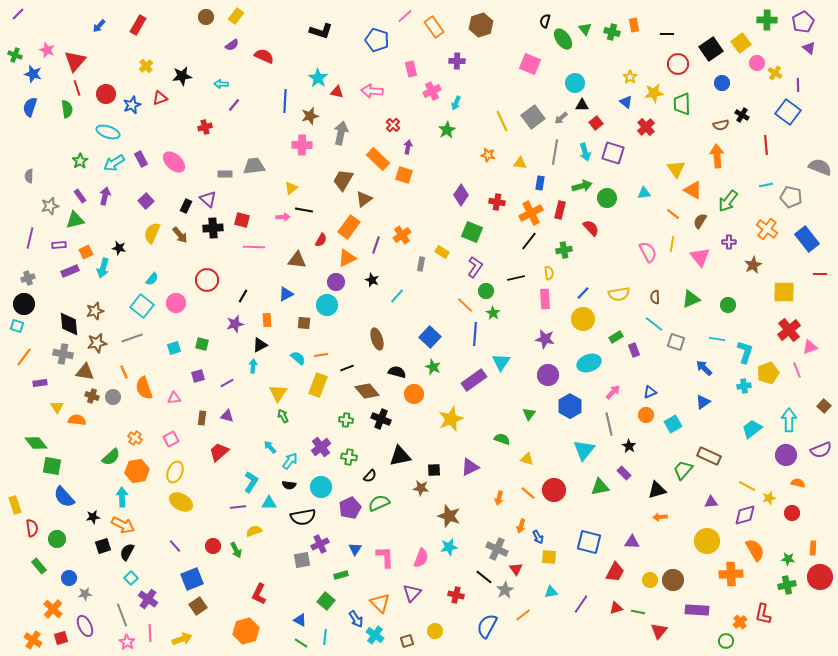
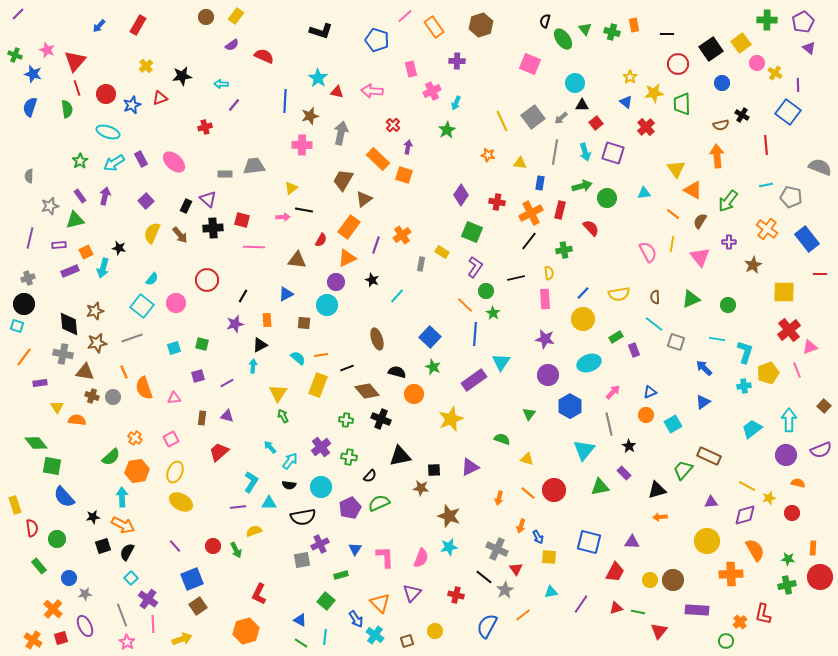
pink line at (150, 633): moved 3 px right, 9 px up
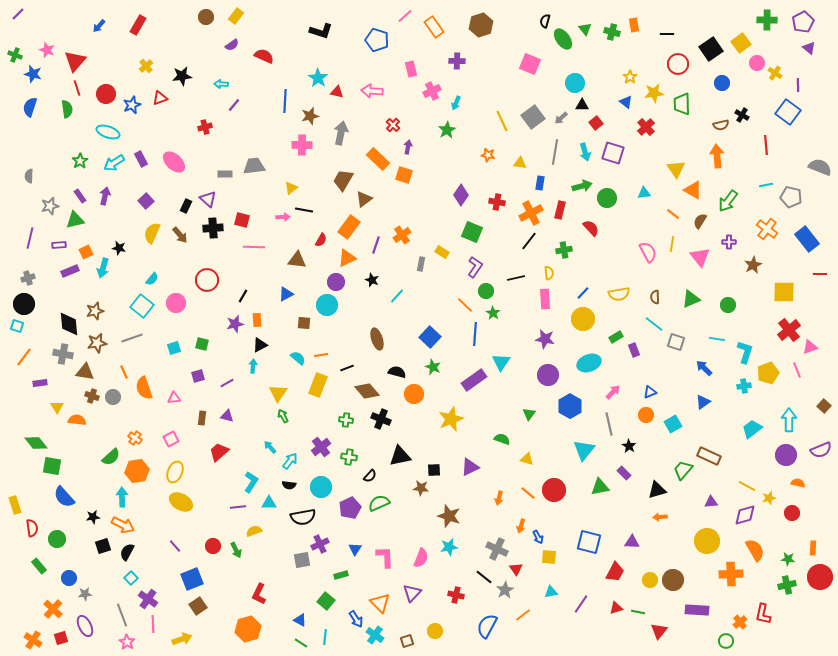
orange rectangle at (267, 320): moved 10 px left
orange hexagon at (246, 631): moved 2 px right, 2 px up
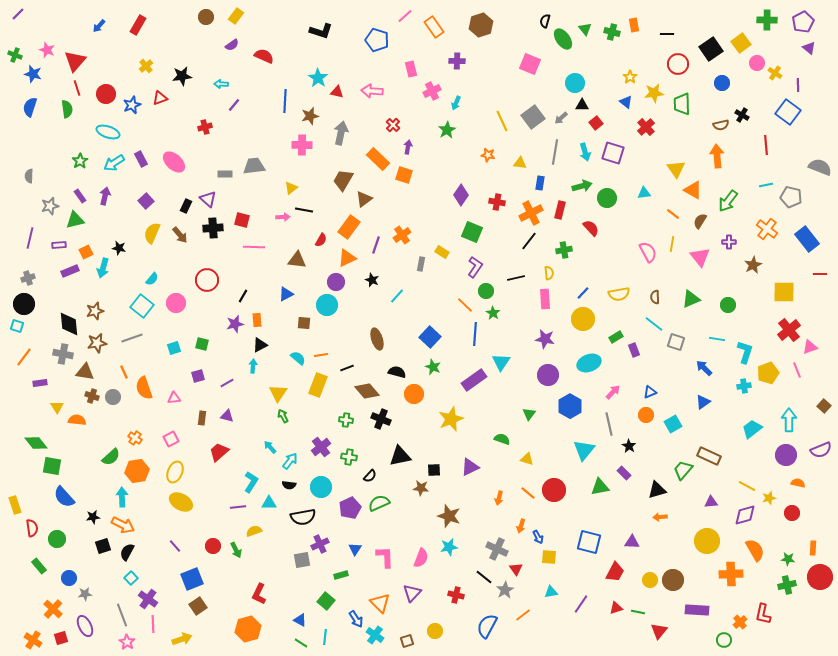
green circle at (726, 641): moved 2 px left, 1 px up
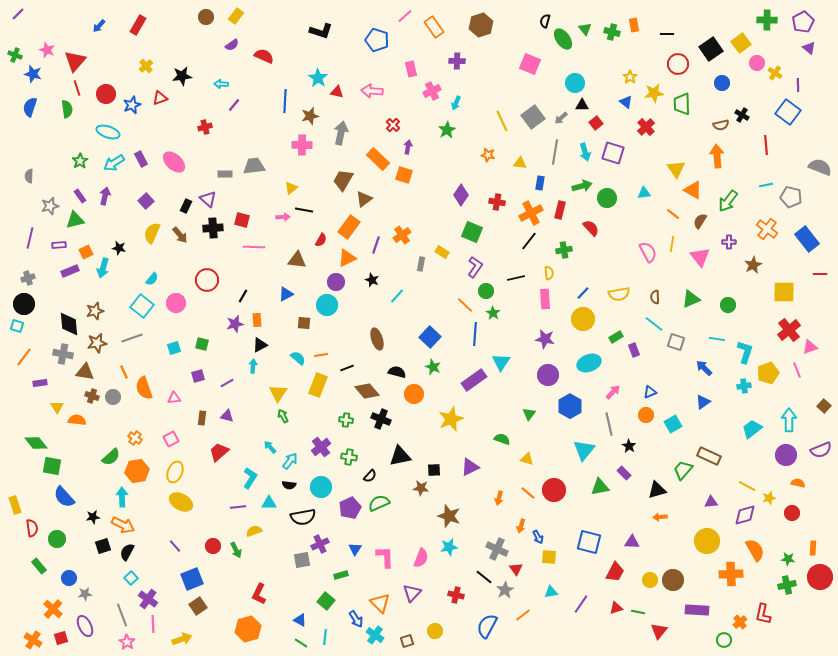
cyan L-shape at (251, 482): moved 1 px left, 4 px up
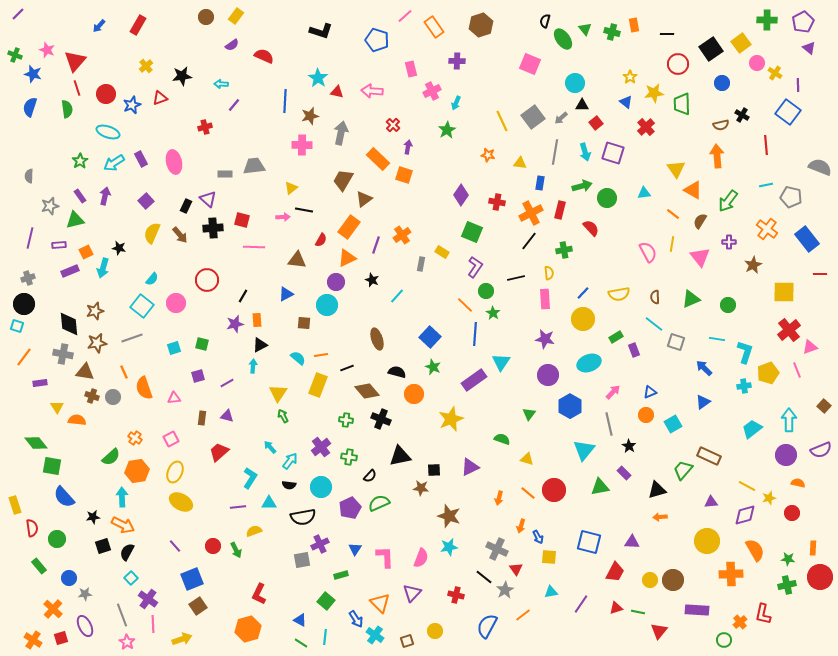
pink ellipse at (174, 162): rotated 35 degrees clockwise
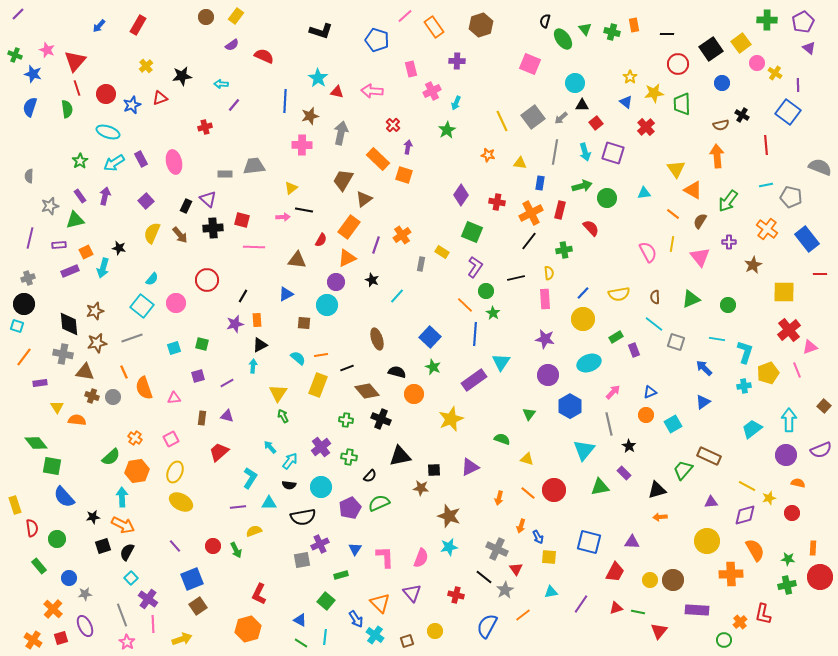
purple triangle at (412, 593): rotated 24 degrees counterclockwise
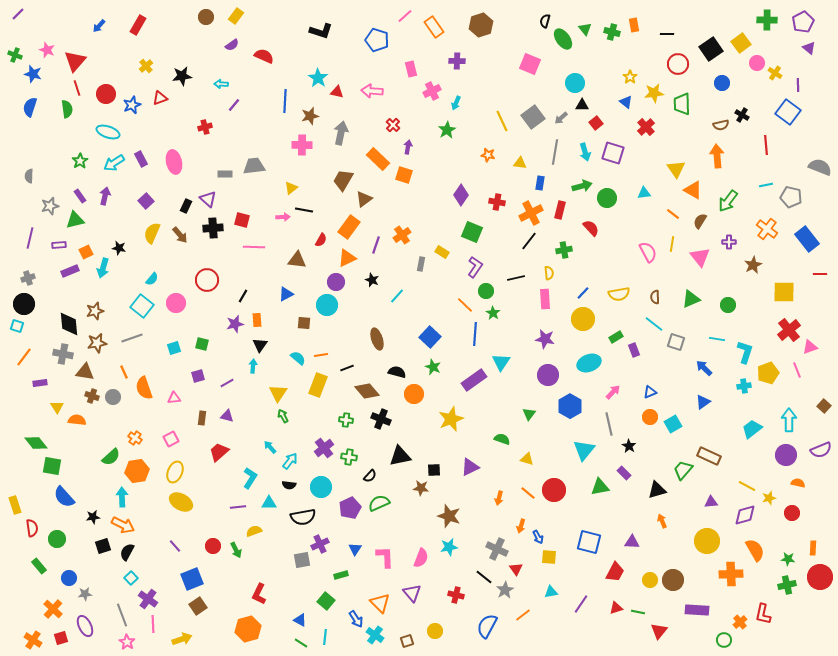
black triangle at (260, 345): rotated 28 degrees counterclockwise
orange circle at (646, 415): moved 4 px right, 2 px down
purple cross at (321, 447): moved 3 px right, 1 px down
orange arrow at (660, 517): moved 2 px right, 4 px down; rotated 72 degrees clockwise
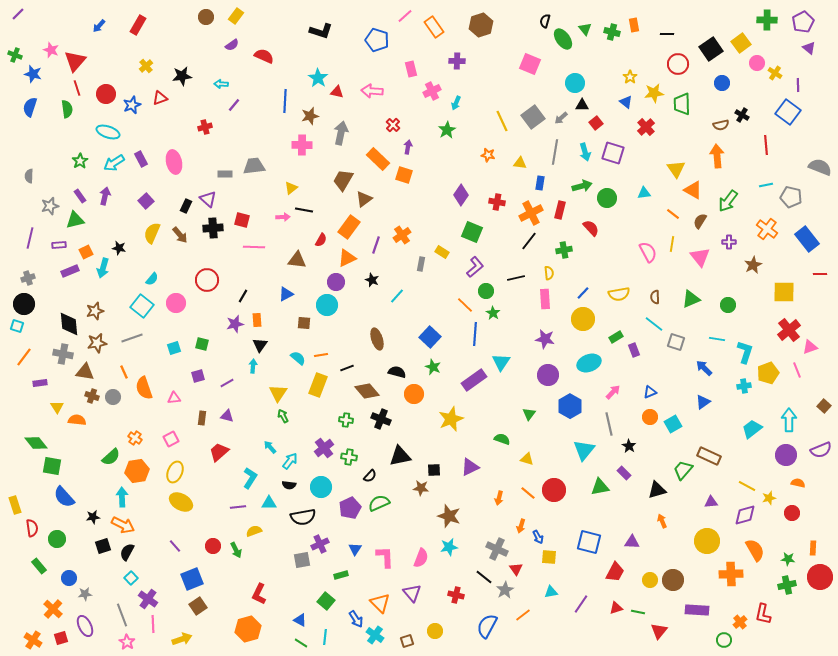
pink star at (47, 50): moved 4 px right
purple L-shape at (475, 267): rotated 15 degrees clockwise
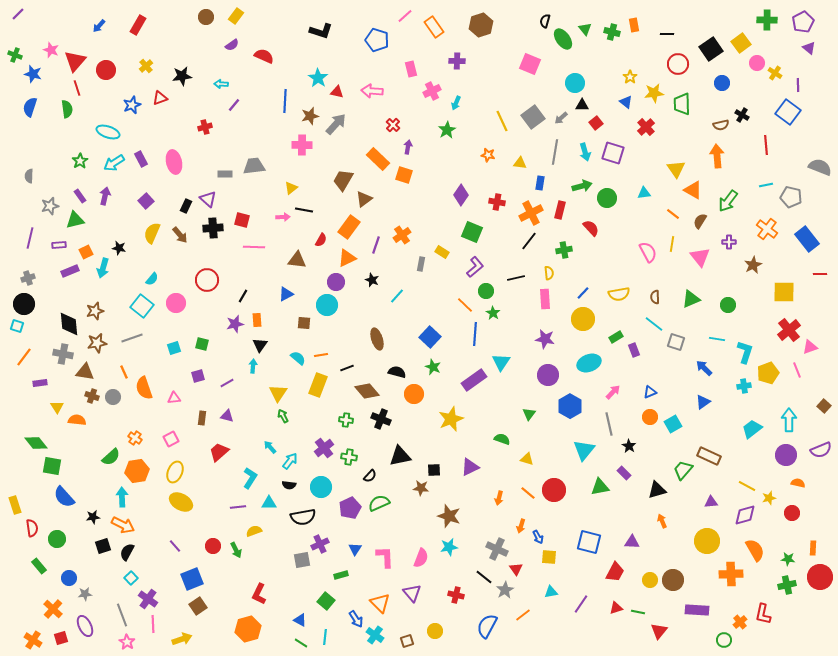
red circle at (106, 94): moved 24 px up
gray arrow at (341, 133): moved 5 px left, 9 px up; rotated 30 degrees clockwise
